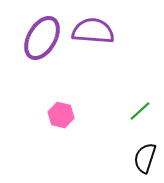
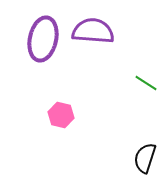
purple ellipse: moved 1 px right, 1 px down; rotated 18 degrees counterclockwise
green line: moved 6 px right, 28 px up; rotated 75 degrees clockwise
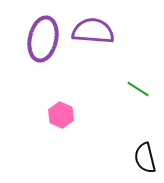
green line: moved 8 px left, 6 px down
pink hexagon: rotated 10 degrees clockwise
black semicircle: rotated 32 degrees counterclockwise
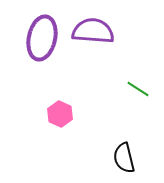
purple ellipse: moved 1 px left, 1 px up
pink hexagon: moved 1 px left, 1 px up
black semicircle: moved 21 px left
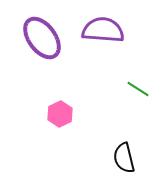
purple semicircle: moved 10 px right, 1 px up
purple ellipse: rotated 48 degrees counterclockwise
pink hexagon: rotated 10 degrees clockwise
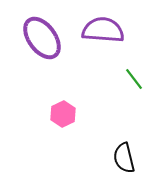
green line: moved 4 px left, 10 px up; rotated 20 degrees clockwise
pink hexagon: moved 3 px right
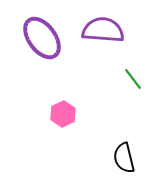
green line: moved 1 px left
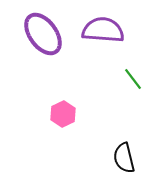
purple ellipse: moved 1 px right, 4 px up
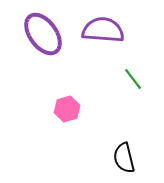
pink hexagon: moved 4 px right, 5 px up; rotated 10 degrees clockwise
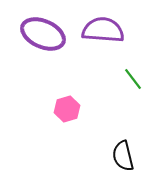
purple ellipse: rotated 30 degrees counterclockwise
black semicircle: moved 1 px left, 2 px up
